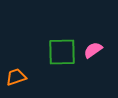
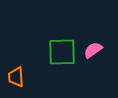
orange trapezoid: rotated 75 degrees counterclockwise
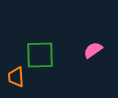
green square: moved 22 px left, 3 px down
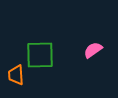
orange trapezoid: moved 2 px up
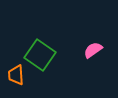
green square: rotated 36 degrees clockwise
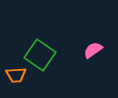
orange trapezoid: rotated 90 degrees counterclockwise
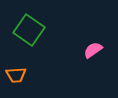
green square: moved 11 px left, 25 px up
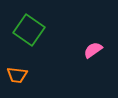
orange trapezoid: moved 1 px right; rotated 10 degrees clockwise
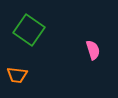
pink semicircle: rotated 108 degrees clockwise
